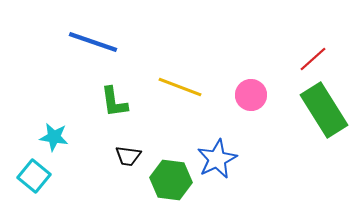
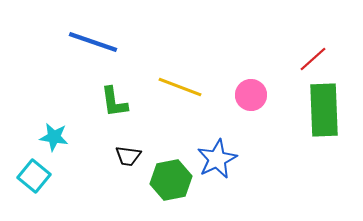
green rectangle: rotated 30 degrees clockwise
green hexagon: rotated 18 degrees counterclockwise
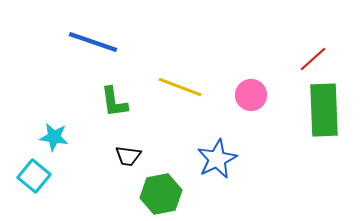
green hexagon: moved 10 px left, 14 px down
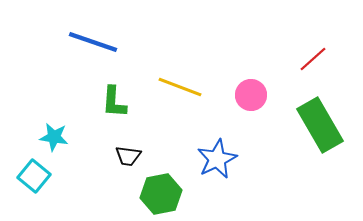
green L-shape: rotated 12 degrees clockwise
green rectangle: moved 4 px left, 15 px down; rotated 28 degrees counterclockwise
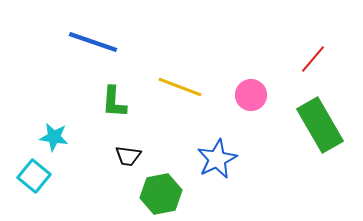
red line: rotated 8 degrees counterclockwise
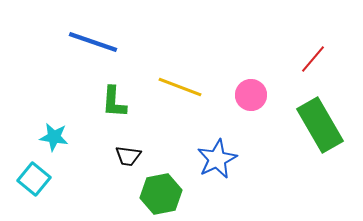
cyan square: moved 3 px down
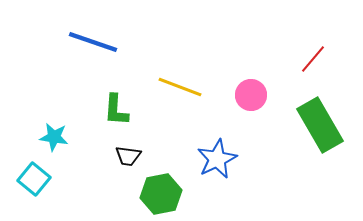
green L-shape: moved 2 px right, 8 px down
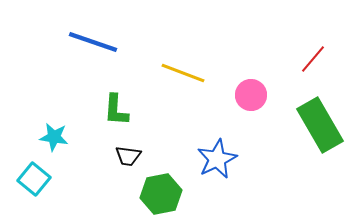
yellow line: moved 3 px right, 14 px up
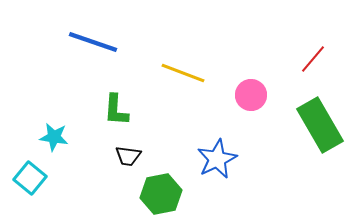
cyan square: moved 4 px left, 1 px up
